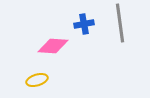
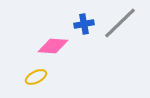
gray line: rotated 54 degrees clockwise
yellow ellipse: moved 1 px left, 3 px up; rotated 10 degrees counterclockwise
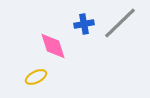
pink diamond: rotated 68 degrees clockwise
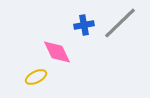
blue cross: moved 1 px down
pink diamond: moved 4 px right, 6 px down; rotated 8 degrees counterclockwise
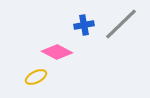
gray line: moved 1 px right, 1 px down
pink diamond: rotated 36 degrees counterclockwise
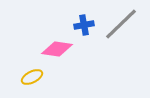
pink diamond: moved 3 px up; rotated 20 degrees counterclockwise
yellow ellipse: moved 4 px left
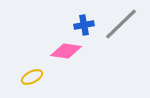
pink diamond: moved 9 px right, 2 px down
